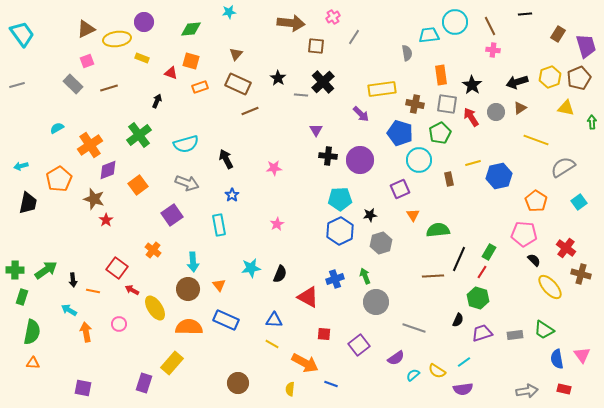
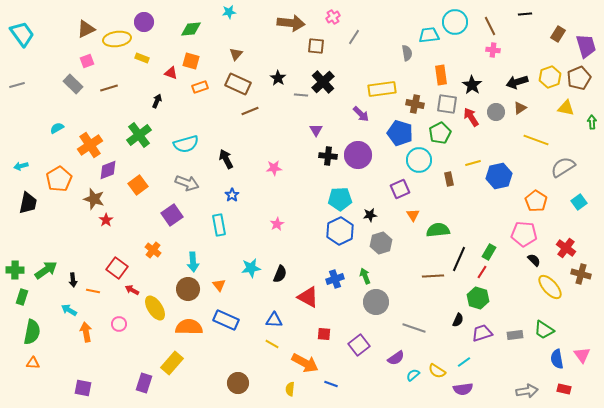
purple circle at (360, 160): moved 2 px left, 5 px up
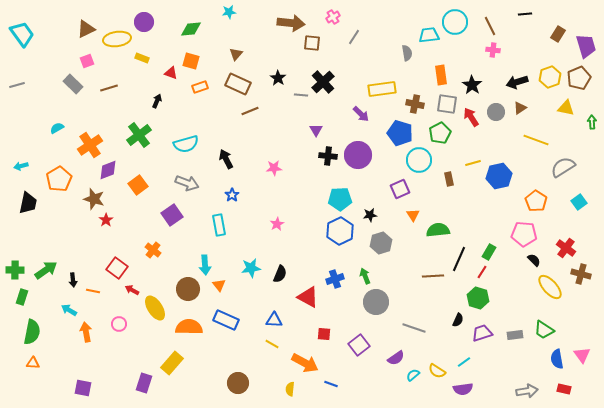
brown square at (316, 46): moved 4 px left, 3 px up
cyan arrow at (193, 262): moved 12 px right, 3 px down
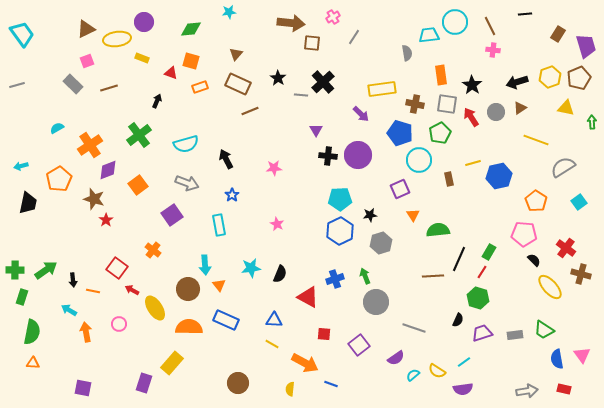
pink star at (277, 224): rotated 16 degrees counterclockwise
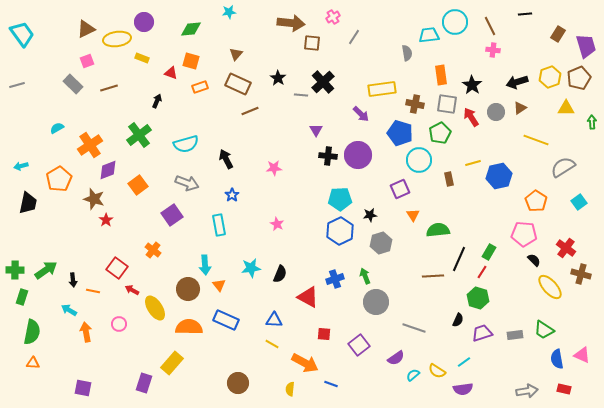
yellow triangle at (566, 108): rotated 12 degrees counterclockwise
pink triangle at (582, 355): rotated 30 degrees counterclockwise
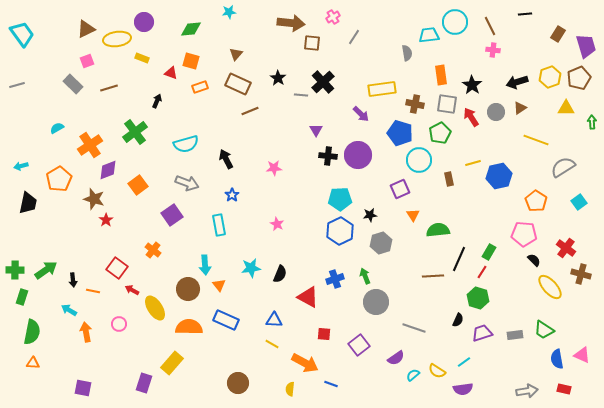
green cross at (139, 135): moved 4 px left, 3 px up
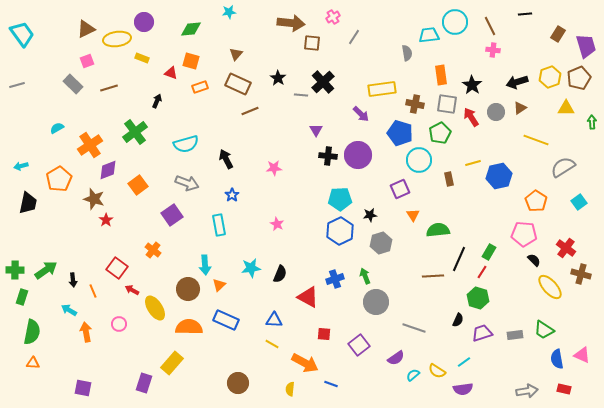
orange triangle at (219, 285): rotated 24 degrees clockwise
orange line at (93, 291): rotated 56 degrees clockwise
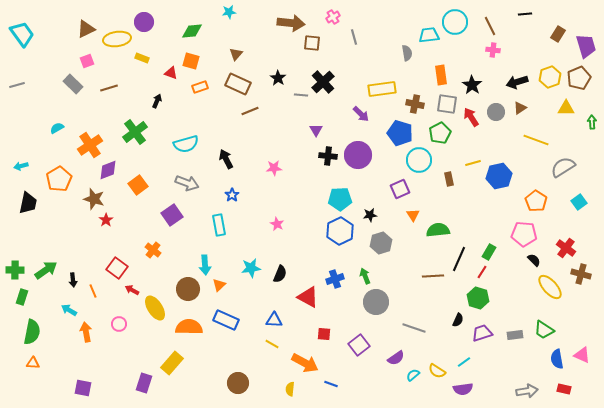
green diamond at (191, 29): moved 1 px right, 2 px down
gray line at (354, 37): rotated 49 degrees counterclockwise
